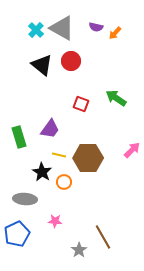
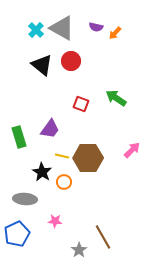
yellow line: moved 3 px right, 1 px down
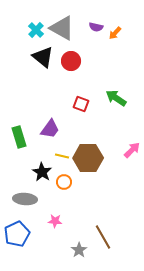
black triangle: moved 1 px right, 8 px up
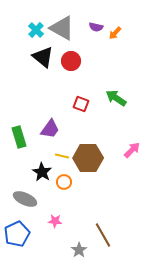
gray ellipse: rotated 20 degrees clockwise
brown line: moved 2 px up
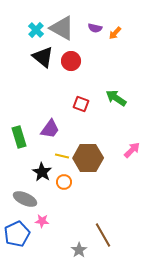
purple semicircle: moved 1 px left, 1 px down
pink star: moved 13 px left
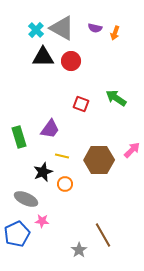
orange arrow: rotated 24 degrees counterclockwise
black triangle: rotated 40 degrees counterclockwise
brown hexagon: moved 11 px right, 2 px down
black star: moved 1 px right; rotated 18 degrees clockwise
orange circle: moved 1 px right, 2 px down
gray ellipse: moved 1 px right
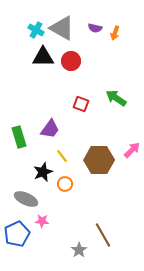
cyan cross: rotated 14 degrees counterclockwise
yellow line: rotated 40 degrees clockwise
